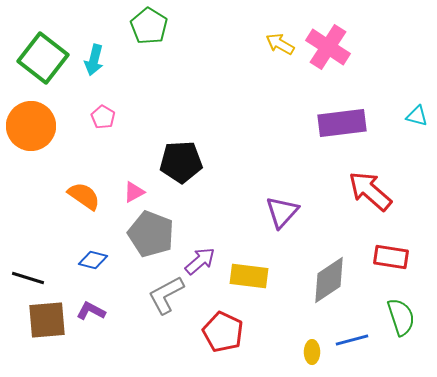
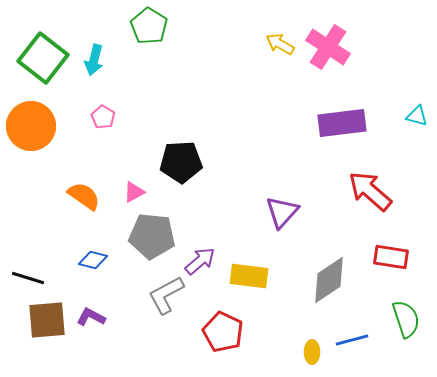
gray pentagon: moved 1 px right, 2 px down; rotated 15 degrees counterclockwise
purple L-shape: moved 6 px down
green semicircle: moved 5 px right, 2 px down
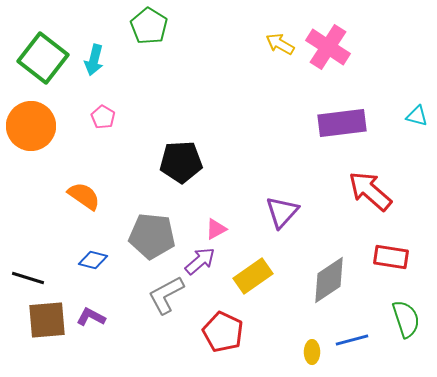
pink triangle: moved 82 px right, 37 px down
yellow rectangle: moved 4 px right; rotated 42 degrees counterclockwise
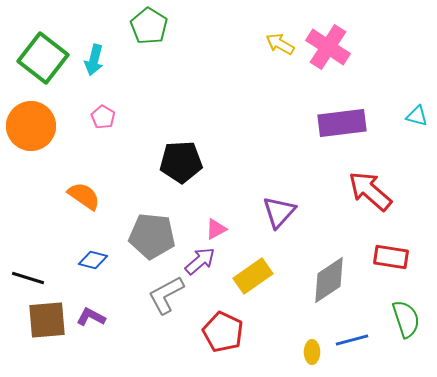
purple triangle: moved 3 px left
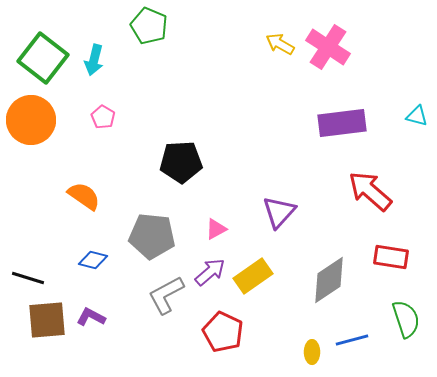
green pentagon: rotated 9 degrees counterclockwise
orange circle: moved 6 px up
purple arrow: moved 10 px right, 11 px down
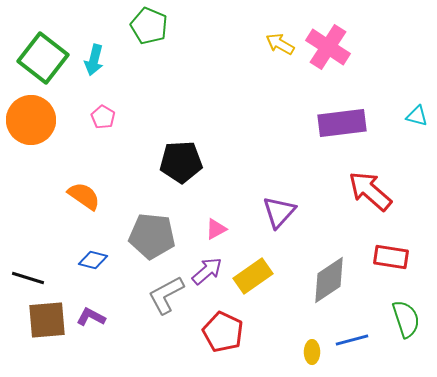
purple arrow: moved 3 px left, 1 px up
